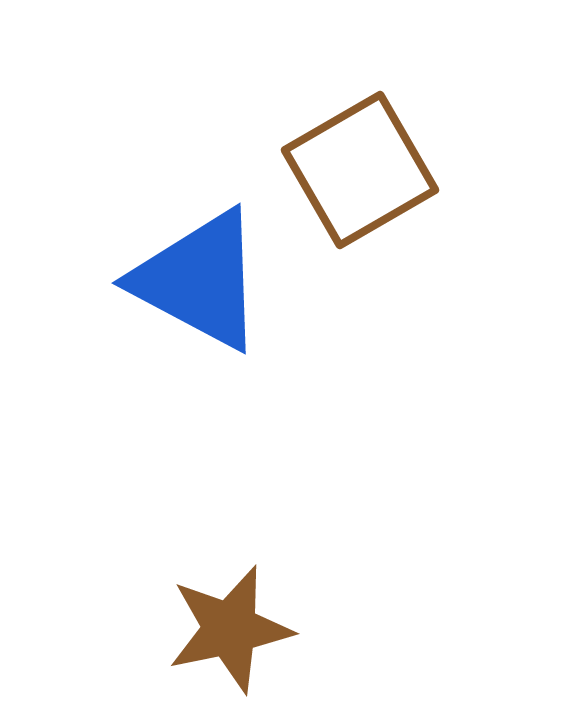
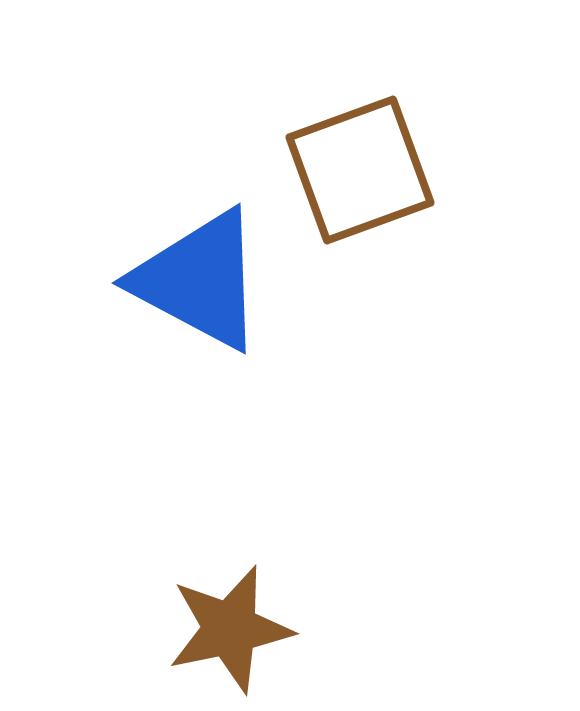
brown square: rotated 10 degrees clockwise
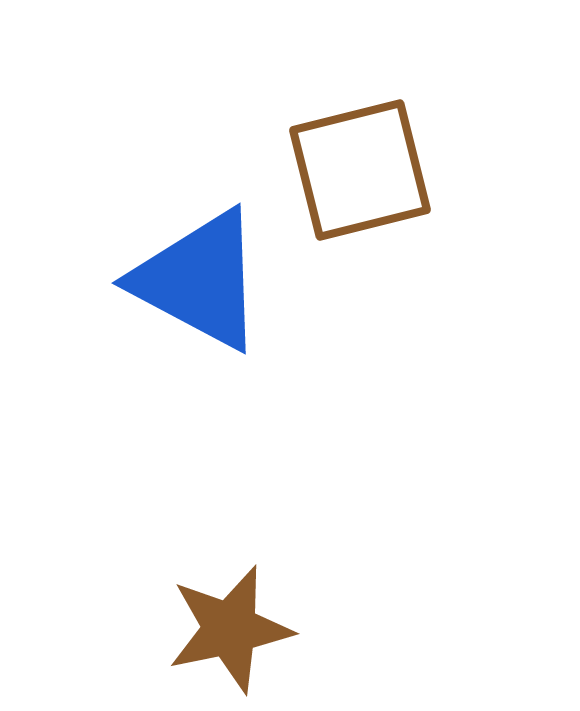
brown square: rotated 6 degrees clockwise
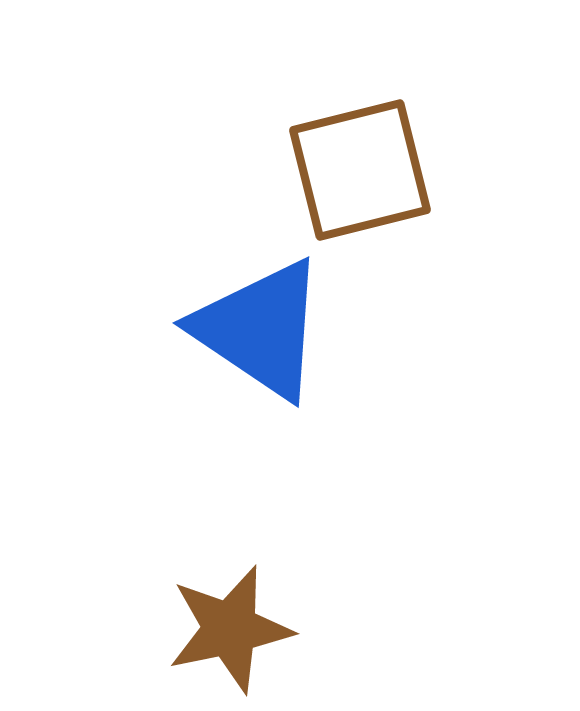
blue triangle: moved 61 px right, 49 px down; rotated 6 degrees clockwise
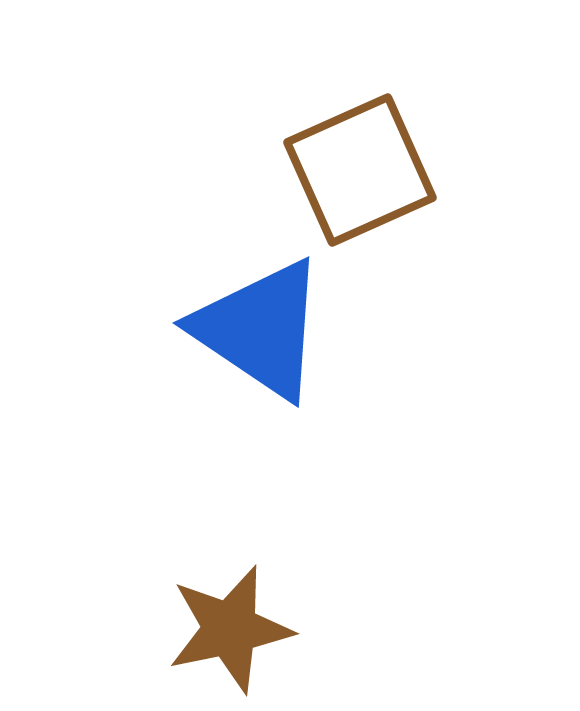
brown square: rotated 10 degrees counterclockwise
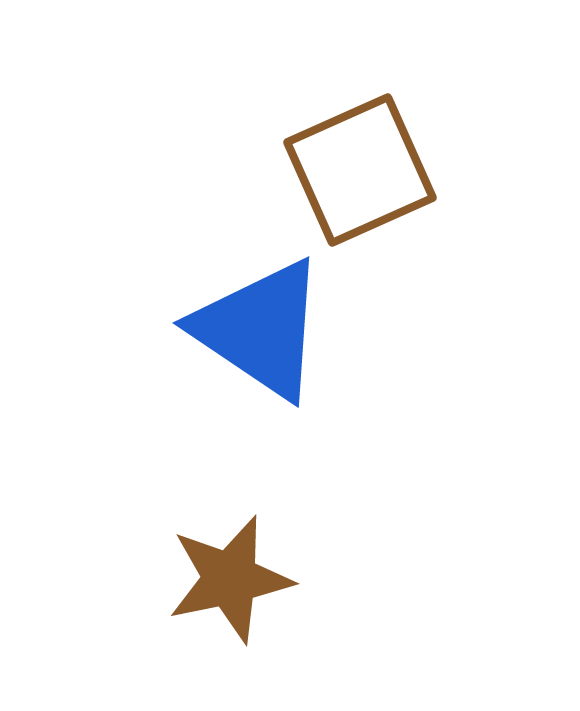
brown star: moved 50 px up
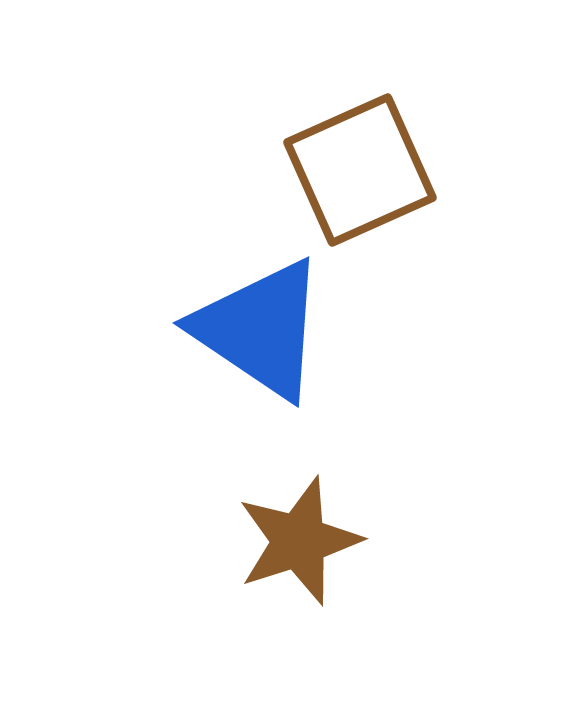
brown star: moved 69 px right, 38 px up; rotated 6 degrees counterclockwise
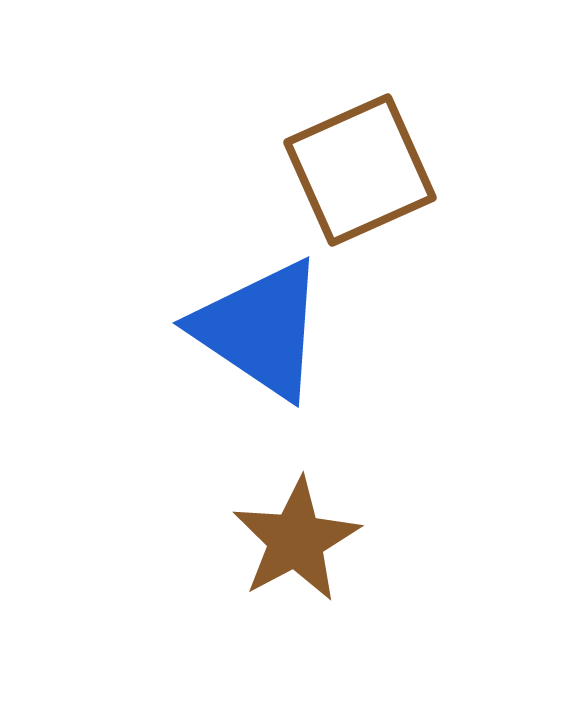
brown star: moved 3 px left, 1 px up; rotated 10 degrees counterclockwise
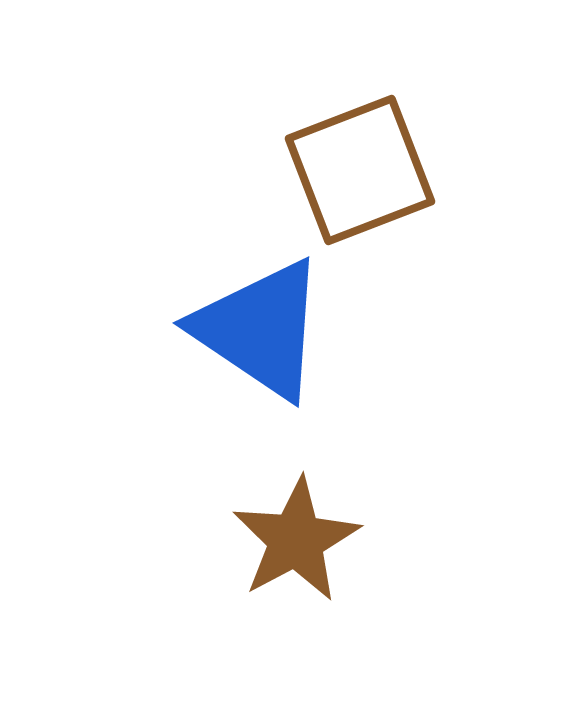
brown square: rotated 3 degrees clockwise
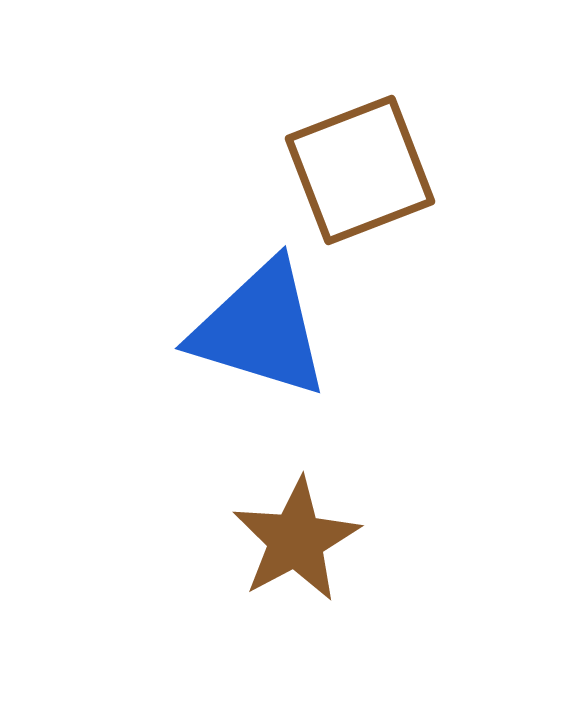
blue triangle: rotated 17 degrees counterclockwise
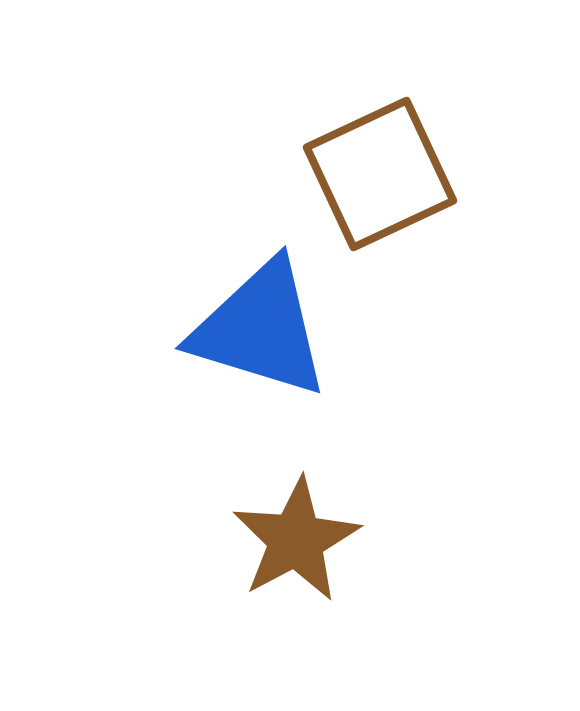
brown square: moved 20 px right, 4 px down; rotated 4 degrees counterclockwise
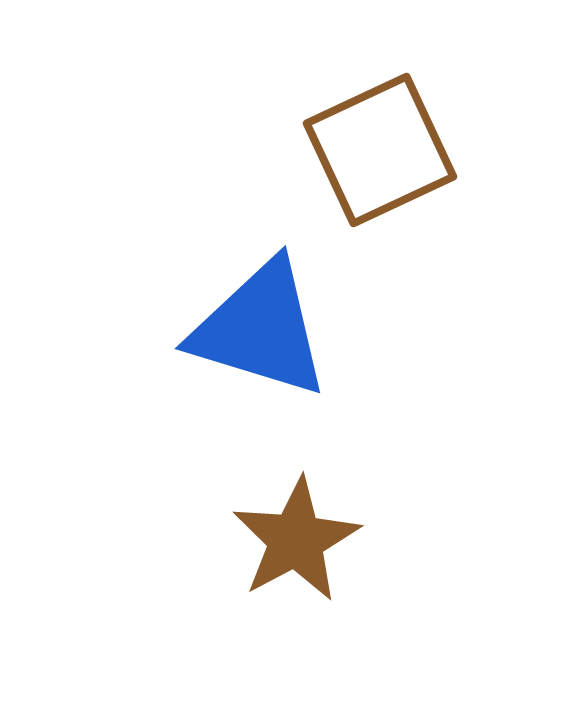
brown square: moved 24 px up
